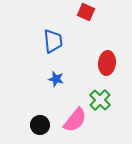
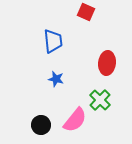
black circle: moved 1 px right
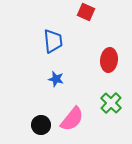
red ellipse: moved 2 px right, 3 px up
green cross: moved 11 px right, 3 px down
pink semicircle: moved 3 px left, 1 px up
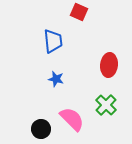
red square: moved 7 px left
red ellipse: moved 5 px down
green cross: moved 5 px left, 2 px down
pink semicircle: rotated 84 degrees counterclockwise
black circle: moved 4 px down
